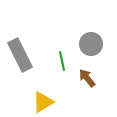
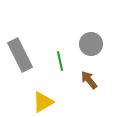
green line: moved 2 px left
brown arrow: moved 2 px right, 2 px down
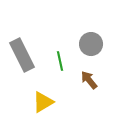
gray rectangle: moved 2 px right
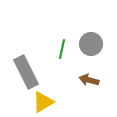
gray rectangle: moved 4 px right, 17 px down
green line: moved 2 px right, 12 px up; rotated 24 degrees clockwise
brown arrow: rotated 36 degrees counterclockwise
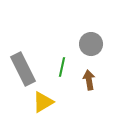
green line: moved 18 px down
gray rectangle: moved 3 px left, 3 px up
brown arrow: rotated 66 degrees clockwise
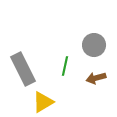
gray circle: moved 3 px right, 1 px down
green line: moved 3 px right, 1 px up
brown arrow: moved 7 px right, 2 px up; rotated 96 degrees counterclockwise
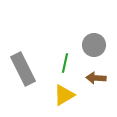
green line: moved 3 px up
brown arrow: rotated 18 degrees clockwise
yellow triangle: moved 21 px right, 7 px up
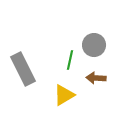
green line: moved 5 px right, 3 px up
